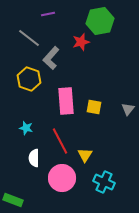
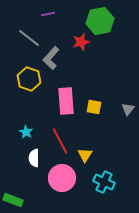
cyan star: moved 4 px down; rotated 16 degrees clockwise
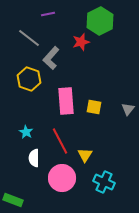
green hexagon: rotated 16 degrees counterclockwise
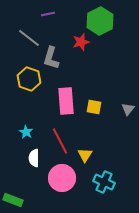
gray L-shape: rotated 25 degrees counterclockwise
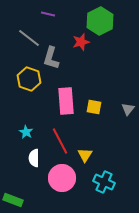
purple line: rotated 24 degrees clockwise
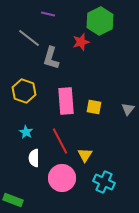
yellow hexagon: moved 5 px left, 12 px down
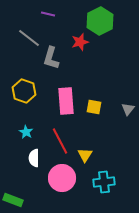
red star: moved 1 px left
cyan cross: rotated 30 degrees counterclockwise
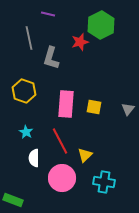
green hexagon: moved 1 px right, 4 px down
gray line: rotated 40 degrees clockwise
pink rectangle: moved 3 px down; rotated 8 degrees clockwise
yellow triangle: rotated 14 degrees clockwise
cyan cross: rotated 15 degrees clockwise
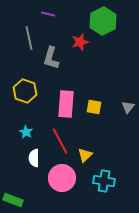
green hexagon: moved 2 px right, 4 px up
yellow hexagon: moved 1 px right
gray triangle: moved 2 px up
cyan cross: moved 1 px up
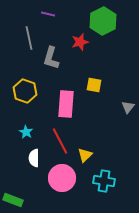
yellow square: moved 22 px up
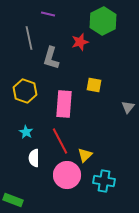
pink rectangle: moved 2 px left
pink circle: moved 5 px right, 3 px up
